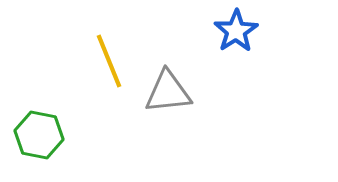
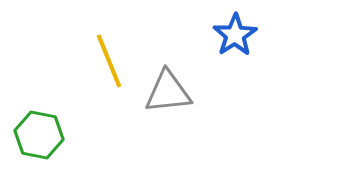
blue star: moved 1 px left, 4 px down
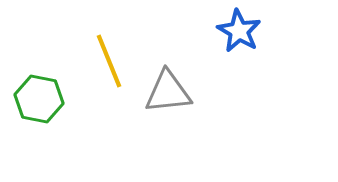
blue star: moved 4 px right, 4 px up; rotated 9 degrees counterclockwise
green hexagon: moved 36 px up
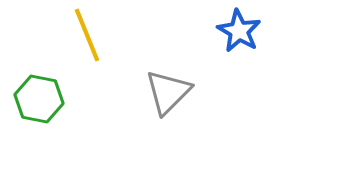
yellow line: moved 22 px left, 26 px up
gray triangle: rotated 39 degrees counterclockwise
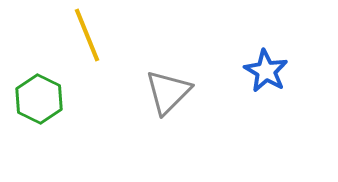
blue star: moved 27 px right, 40 px down
green hexagon: rotated 15 degrees clockwise
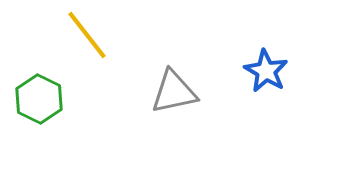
yellow line: rotated 16 degrees counterclockwise
gray triangle: moved 6 px right; rotated 33 degrees clockwise
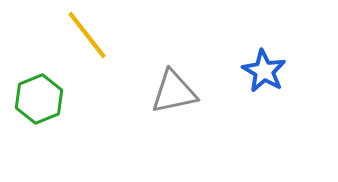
blue star: moved 2 px left
green hexagon: rotated 12 degrees clockwise
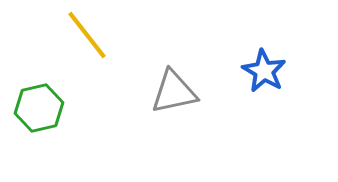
green hexagon: moved 9 px down; rotated 9 degrees clockwise
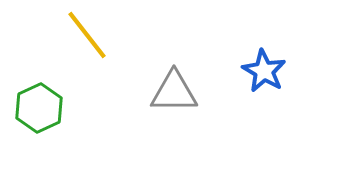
gray triangle: rotated 12 degrees clockwise
green hexagon: rotated 12 degrees counterclockwise
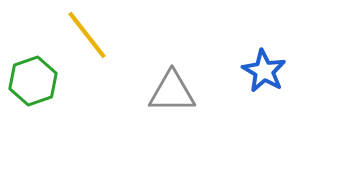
gray triangle: moved 2 px left
green hexagon: moved 6 px left, 27 px up; rotated 6 degrees clockwise
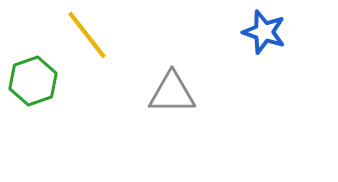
blue star: moved 39 px up; rotated 12 degrees counterclockwise
gray triangle: moved 1 px down
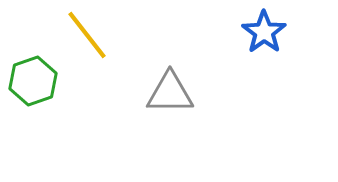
blue star: rotated 18 degrees clockwise
gray triangle: moved 2 px left
